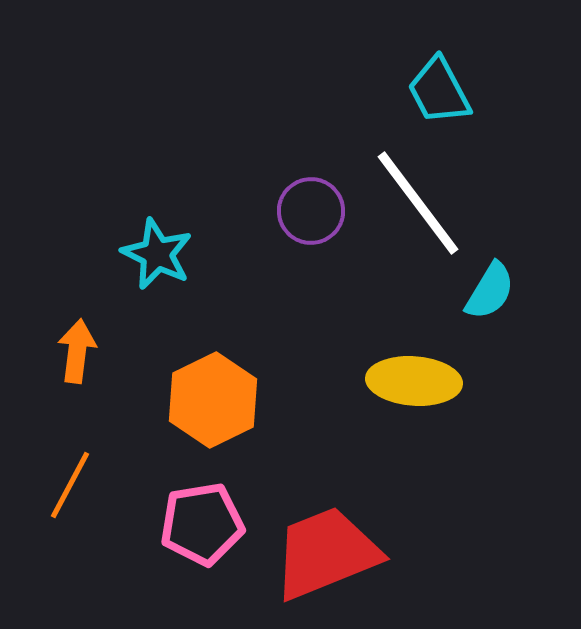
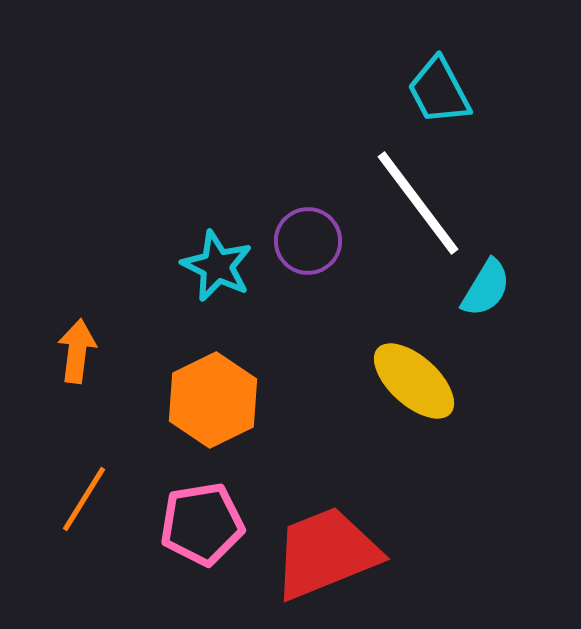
purple circle: moved 3 px left, 30 px down
cyan star: moved 60 px right, 12 px down
cyan semicircle: moved 4 px left, 3 px up
yellow ellipse: rotated 38 degrees clockwise
orange line: moved 14 px right, 14 px down; rotated 4 degrees clockwise
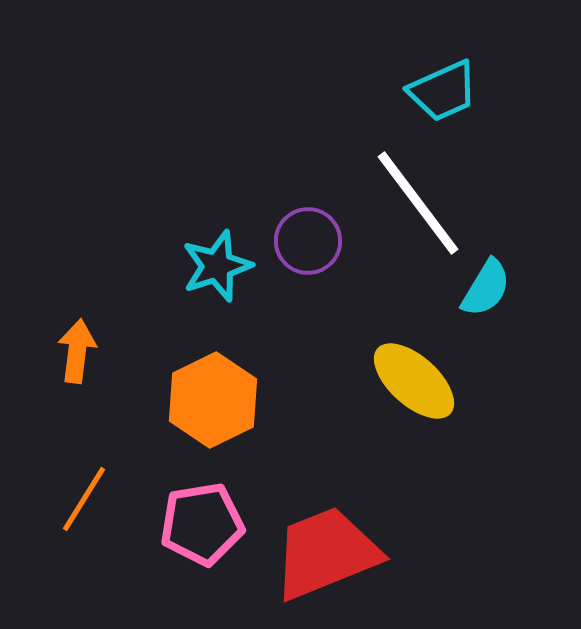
cyan trapezoid: moved 4 px right; rotated 86 degrees counterclockwise
cyan star: rotated 28 degrees clockwise
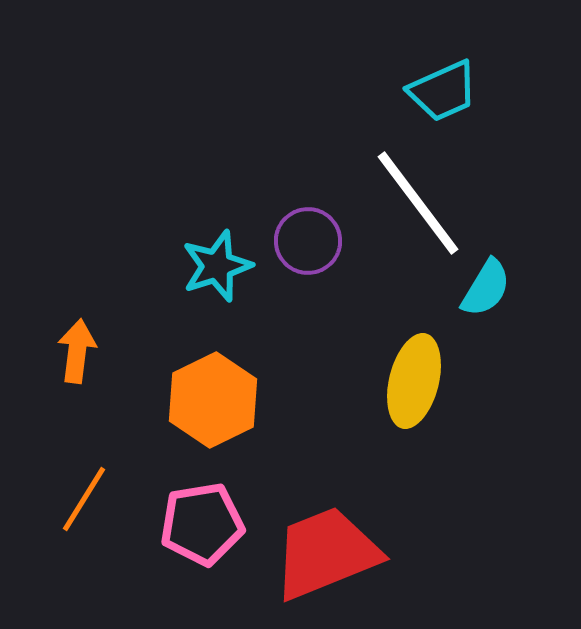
yellow ellipse: rotated 62 degrees clockwise
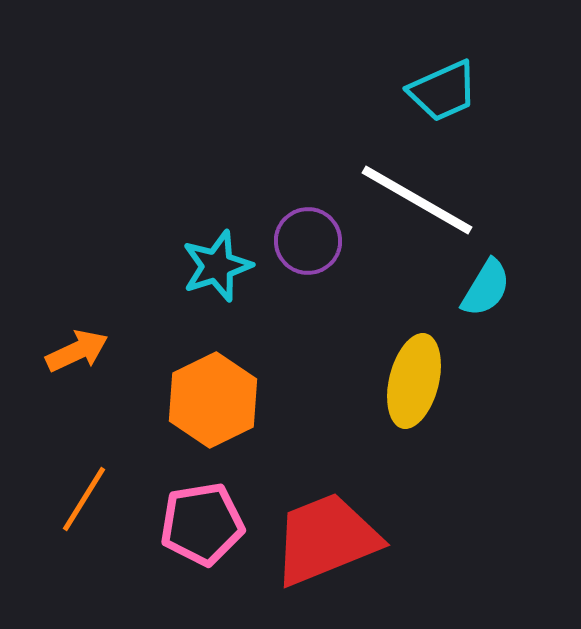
white line: moved 1 px left, 3 px up; rotated 23 degrees counterclockwise
orange arrow: rotated 58 degrees clockwise
red trapezoid: moved 14 px up
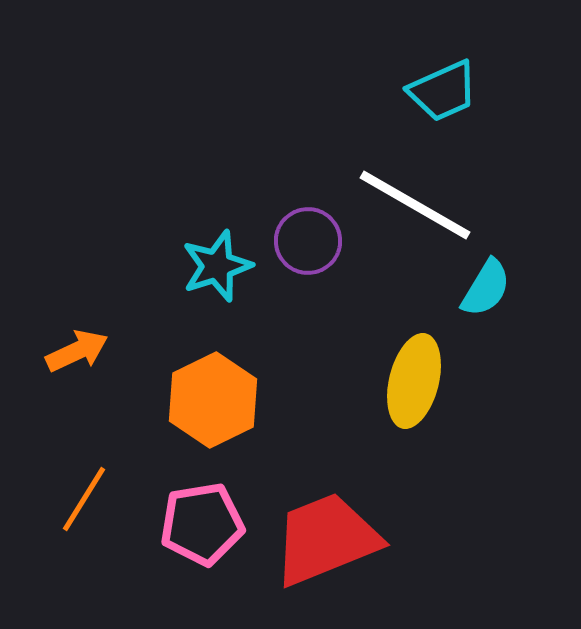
white line: moved 2 px left, 5 px down
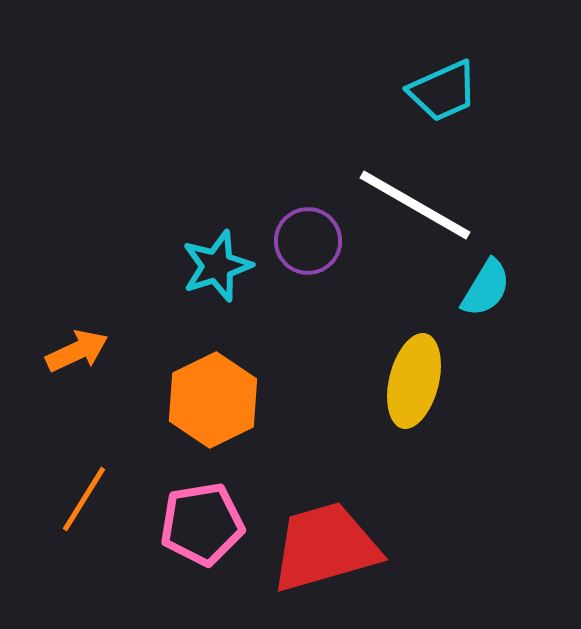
red trapezoid: moved 1 px left, 8 px down; rotated 6 degrees clockwise
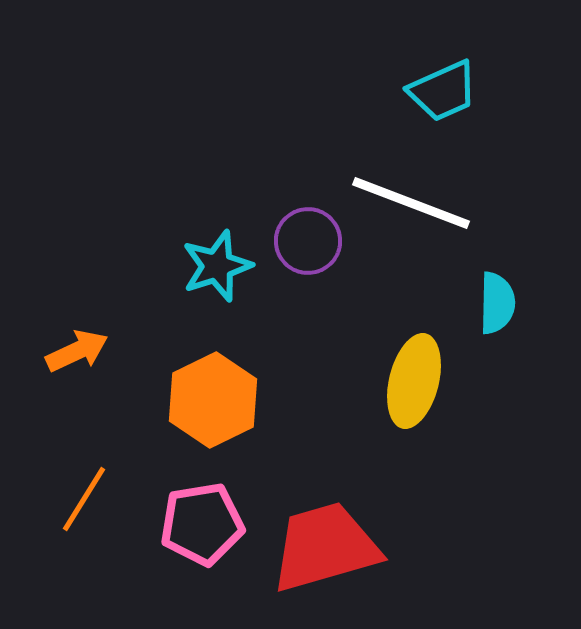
white line: moved 4 px left, 2 px up; rotated 9 degrees counterclockwise
cyan semicircle: moved 11 px right, 15 px down; rotated 30 degrees counterclockwise
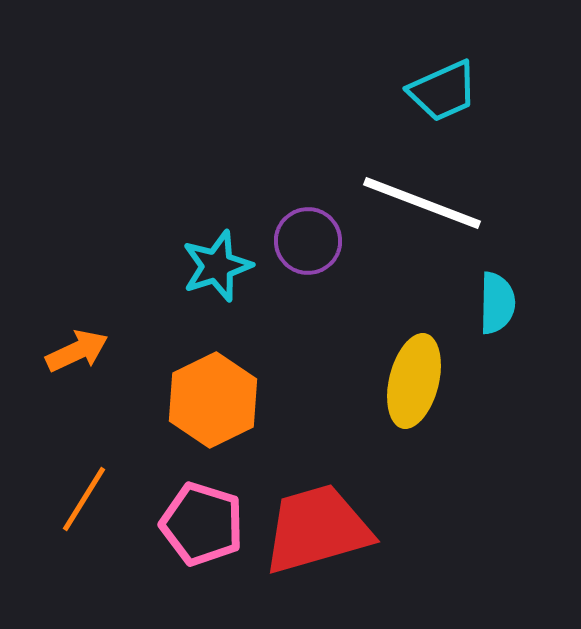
white line: moved 11 px right
pink pentagon: rotated 26 degrees clockwise
red trapezoid: moved 8 px left, 18 px up
